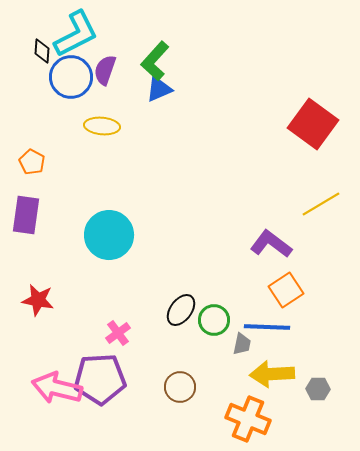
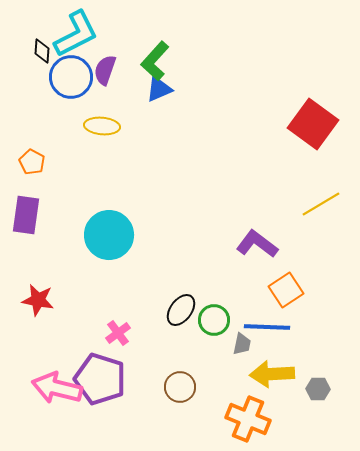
purple L-shape: moved 14 px left
purple pentagon: rotated 21 degrees clockwise
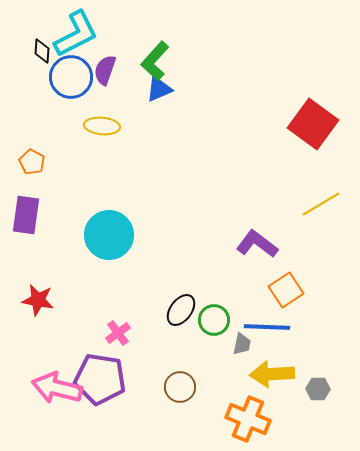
purple pentagon: rotated 9 degrees counterclockwise
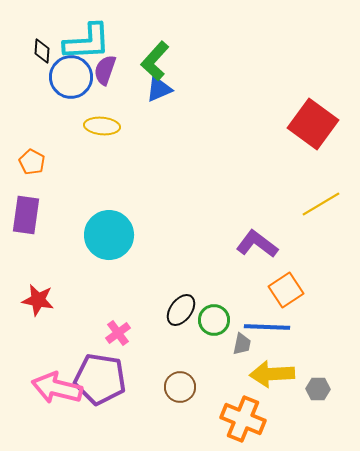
cyan L-shape: moved 11 px right, 8 px down; rotated 24 degrees clockwise
orange cross: moved 5 px left
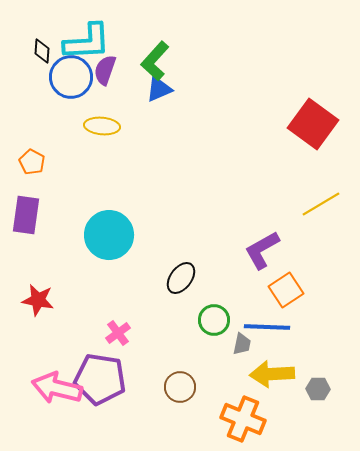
purple L-shape: moved 5 px right, 6 px down; rotated 66 degrees counterclockwise
black ellipse: moved 32 px up
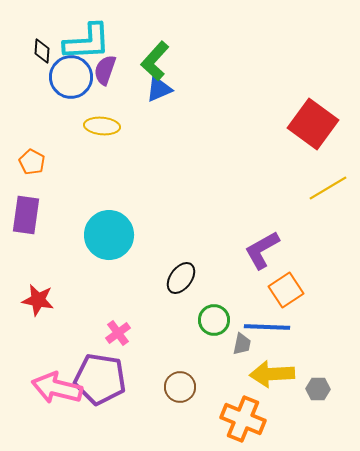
yellow line: moved 7 px right, 16 px up
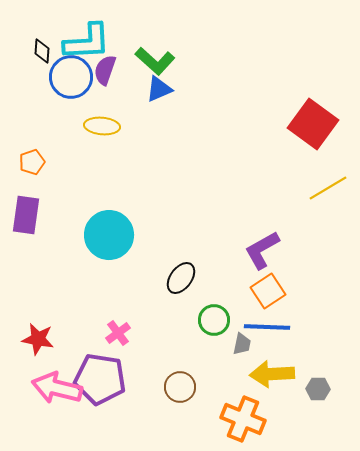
green L-shape: rotated 90 degrees counterclockwise
orange pentagon: rotated 25 degrees clockwise
orange square: moved 18 px left, 1 px down
red star: moved 39 px down
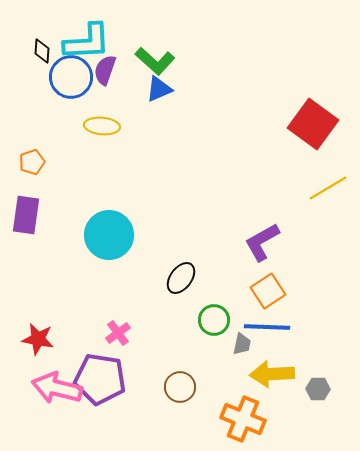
purple L-shape: moved 8 px up
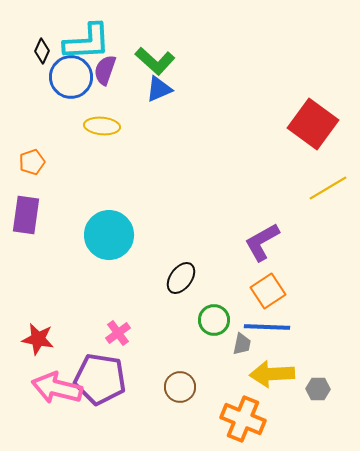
black diamond: rotated 20 degrees clockwise
